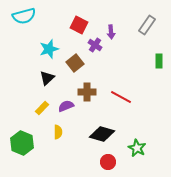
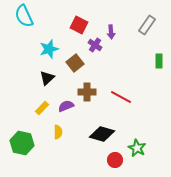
cyan semicircle: rotated 80 degrees clockwise
green hexagon: rotated 10 degrees counterclockwise
red circle: moved 7 px right, 2 px up
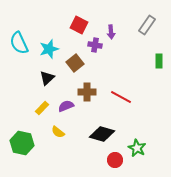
cyan semicircle: moved 5 px left, 27 px down
purple cross: rotated 24 degrees counterclockwise
yellow semicircle: rotated 128 degrees clockwise
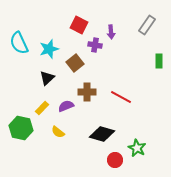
green hexagon: moved 1 px left, 15 px up
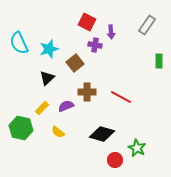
red square: moved 8 px right, 3 px up
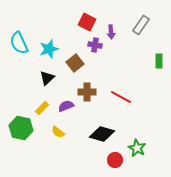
gray rectangle: moved 6 px left
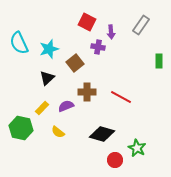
purple cross: moved 3 px right, 2 px down
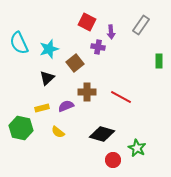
yellow rectangle: rotated 32 degrees clockwise
red circle: moved 2 px left
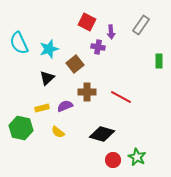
brown square: moved 1 px down
purple semicircle: moved 1 px left
green star: moved 9 px down
